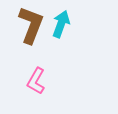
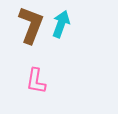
pink L-shape: rotated 20 degrees counterclockwise
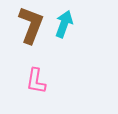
cyan arrow: moved 3 px right
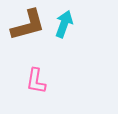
brown L-shape: moved 3 px left; rotated 54 degrees clockwise
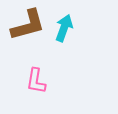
cyan arrow: moved 4 px down
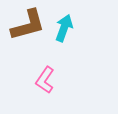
pink L-shape: moved 9 px right, 1 px up; rotated 24 degrees clockwise
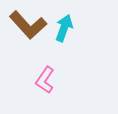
brown L-shape: rotated 63 degrees clockwise
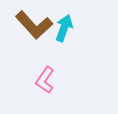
brown L-shape: moved 6 px right
